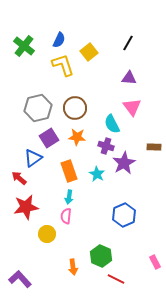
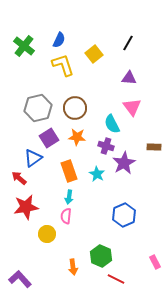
yellow square: moved 5 px right, 2 px down
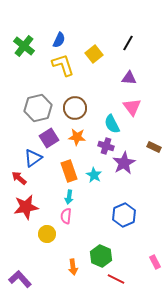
brown rectangle: rotated 24 degrees clockwise
cyan star: moved 3 px left, 1 px down
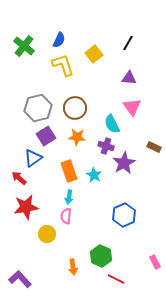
purple square: moved 3 px left, 2 px up
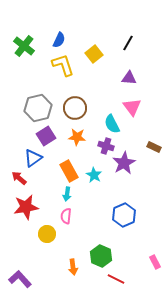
orange rectangle: rotated 10 degrees counterclockwise
cyan arrow: moved 2 px left, 3 px up
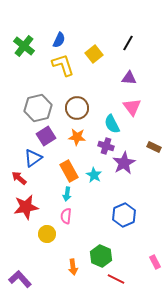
brown circle: moved 2 px right
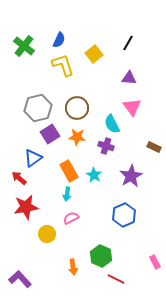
purple square: moved 4 px right, 2 px up
purple star: moved 7 px right, 13 px down
pink semicircle: moved 5 px right, 2 px down; rotated 56 degrees clockwise
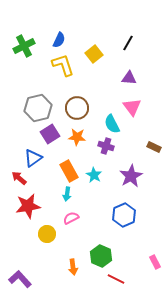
green cross: rotated 25 degrees clockwise
red star: moved 2 px right, 1 px up
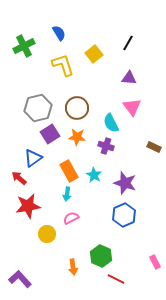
blue semicircle: moved 7 px up; rotated 56 degrees counterclockwise
cyan semicircle: moved 1 px left, 1 px up
purple star: moved 6 px left, 7 px down; rotated 25 degrees counterclockwise
